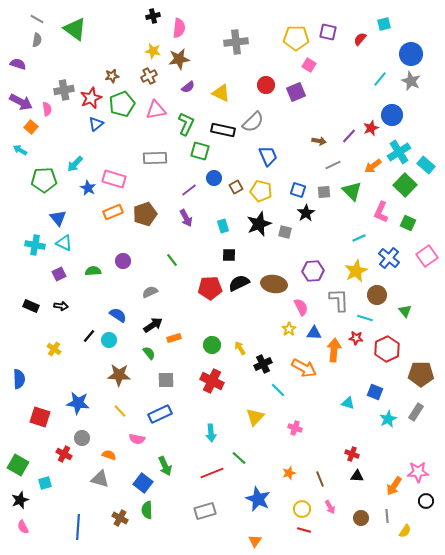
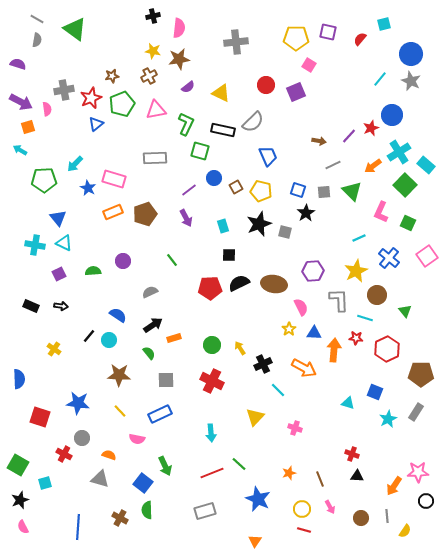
orange square at (31, 127): moved 3 px left; rotated 32 degrees clockwise
green line at (239, 458): moved 6 px down
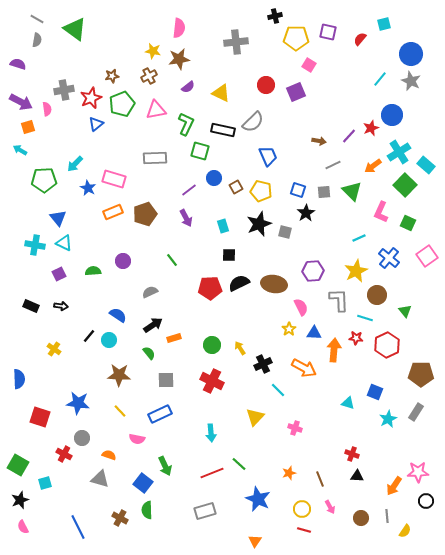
black cross at (153, 16): moved 122 px right
red hexagon at (387, 349): moved 4 px up
blue line at (78, 527): rotated 30 degrees counterclockwise
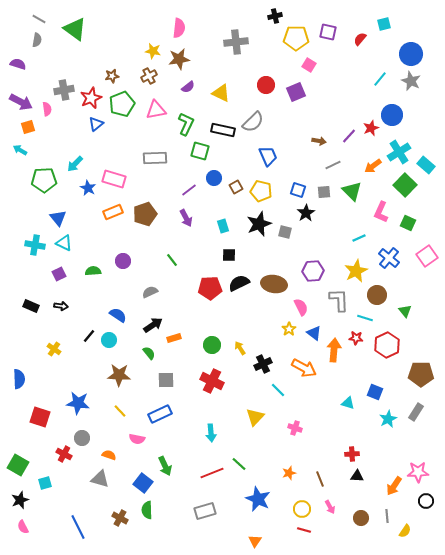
gray line at (37, 19): moved 2 px right
blue triangle at (314, 333): rotated 35 degrees clockwise
red cross at (352, 454): rotated 24 degrees counterclockwise
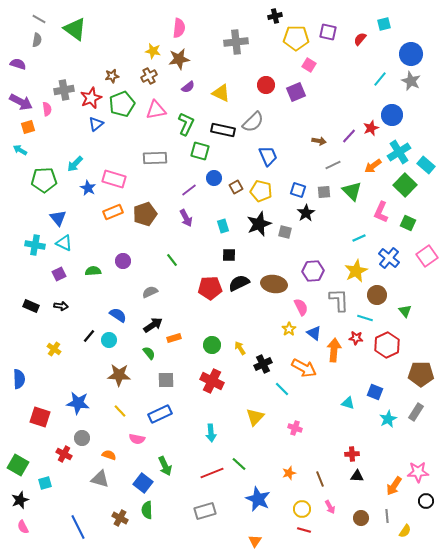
cyan line at (278, 390): moved 4 px right, 1 px up
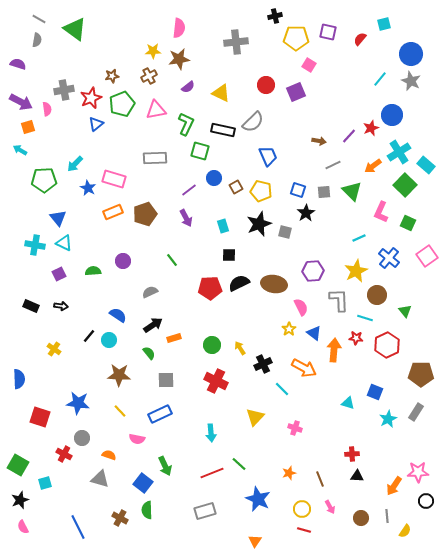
yellow star at (153, 51): rotated 14 degrees counterclockwise
red cross at (212, 381): moved 4 px right
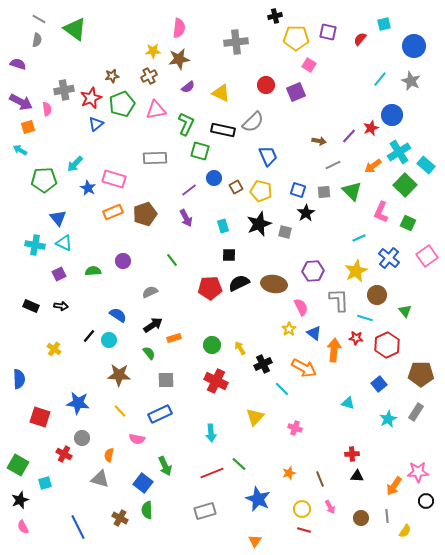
blue circle at (411, 54): moved 3 px right, 8 px up
blue square at (375, 392): moved 4 px right, 8 px up; rotated 28 degrees clockwise
orange semicircle at (109, 455): rotated 96 degrees counterclockwise
